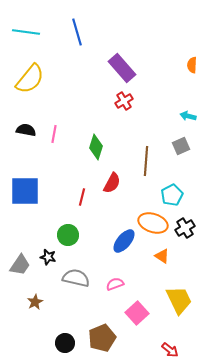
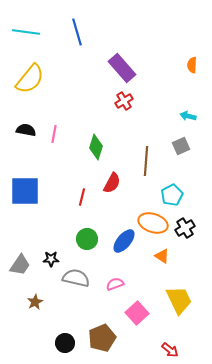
green circle: moved 19 px right, 4 px down
black star: moved 3 px right, 2 px down; rotated 14 degrees counterclockwise
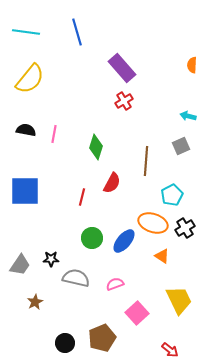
green circle: moved 5 px right, 1 px up
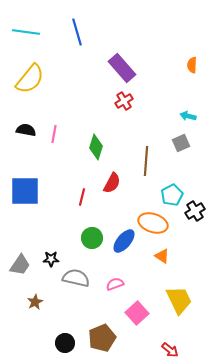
gray square: moved 3 px up
black cross: moved 10 px right, 17 px up
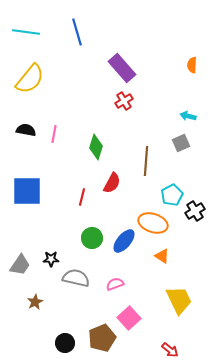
blue square: moved 2 px right
pink square: moved 8 px left, 5 px down
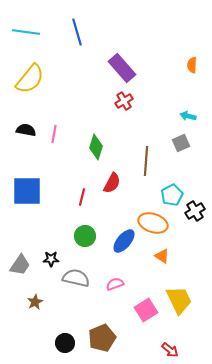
green circle: moved 7 px left, 2 px up
pink square: moved 17 px right, 8 px up; rotated 10 degrees clockwise
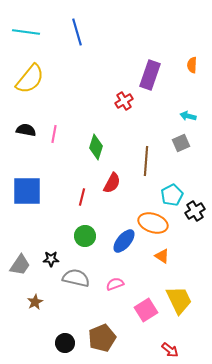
purple rectangle: moved 28 px right, 7 px down; rotated 60 degrees clockwise
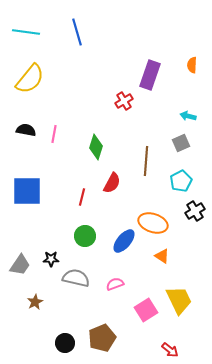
cyan pentagon: moved 9 px right, 14 px up
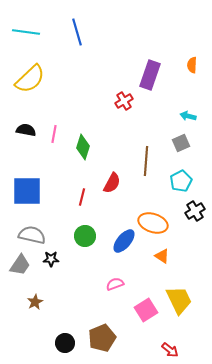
yellow semicircle: rotated 8 degrees clockwise
green diamond: moved 13 px left
gray semicircle: moved 44 px left, 43 px up
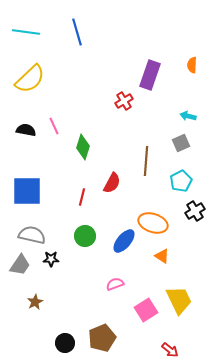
pink line: moved 8 px up; rotated 36 degrees counterclockwise
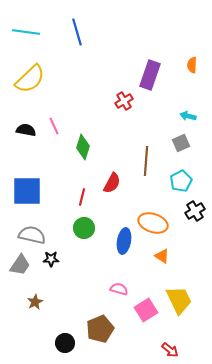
green circle: moved 1 px left, 8 px up
blue ellipse: rotated 30 degrees counterclockwise
pink semicircle: moved 4 px right, 5 px down; rotated 36 degrees clockwise
brown pentagon: moved 2 px left, 9 px up
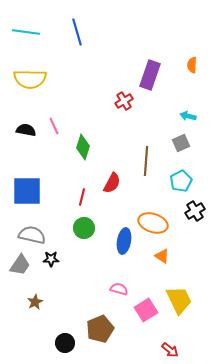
yellow semicircle: rotated 44 degrees clockwise
